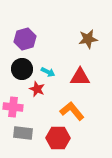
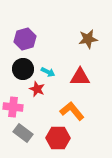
black circle: moved 1 px right
gray rectangle: rotated 30 degrees clockwise
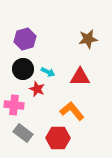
pink cross: moved 1 px right, 2 px up
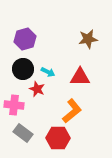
orange L-shape: rotated 90 degrees clockwise
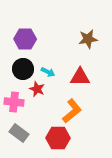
purple hexagon: rotated 15 degrees clockwise
pink cross: moved 3 px up
gray rectangle: moved 4 px left
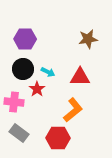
red star: rotated 14 degrees clockwise
orange L-shape: moved 1 px right, 1 px up
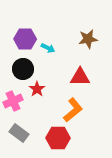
cyan arrow: moved 24 px up
pink cross: moved 1 px left, 1 px up; rotated 30 degrees counterclockwise
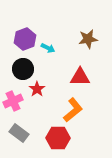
purple hexagon: rotated 20 degrees counterclockwise
